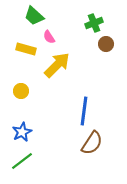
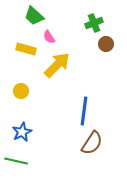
green line: moved 6 px left; rotated 50 degrees clockwise
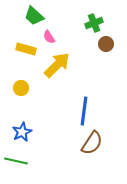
yellow circle: moved 3 px up
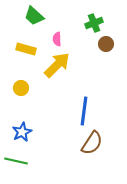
pink semicircle: moved 8 px right, 2 px down; rotated 32 degrees clockwise
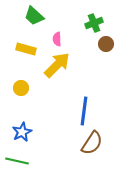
green line: moved 1 px right
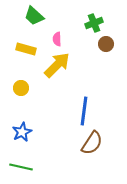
green line: moved 4 px right, 6 px down
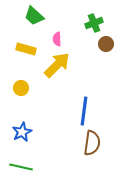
brown semicircle: rotated 25 degrees counterclockwise
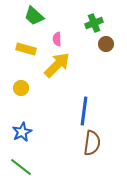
green line: rotated 25 degrees clockwise
